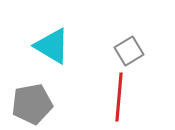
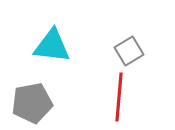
cyan triangle: rotated 24 degrees counterclockwise
gray pentagon: moved 1 px up
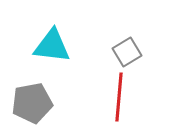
gray square: moved 2 px left, 1 px down
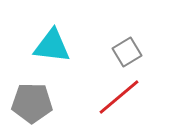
red line: rotated 45 degrees clockwise
gray pentagon: rotated 12 degrees clockwise
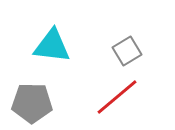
gray square: moved 1 px up
red line: moved 2 px left
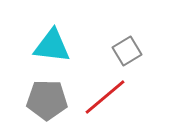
red line: moved 12 px left
gray pentagon: moved 15 px right, 3 px up
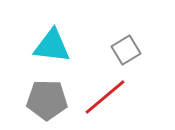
gray square: moved 1 px left, 1 px up
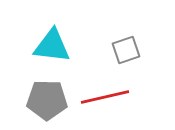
gray square: rotated 12 degrees clockwise
red line: rotated 27 degrees clockwise
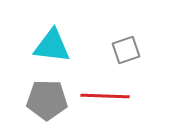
red line: moved 1 px up; rotated 15 degrees clockwise
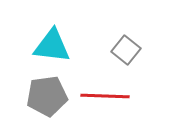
gray square: rotated 32 degrees counterclockwise
gray pentagon: moved 4 px up; rotated 9 degrees counterclockwise
